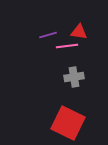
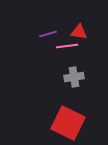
purple line: moved 1 px up
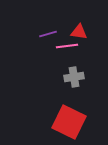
red square: moved 1 px right, 1 px up
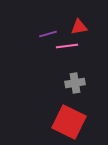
red triangle: moved 5 px up; rotated 18 degrees counterclockwise
gray cross: moved 1 px right, 6 px down
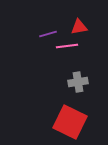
gray cross: moved 3 px right, 1 px up
red square: moved 1 px right
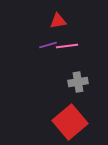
red triangle: moved 21 px left, 6 px up
purple line: moved 11 px down
red square: rotated 24 degrees clockwise
